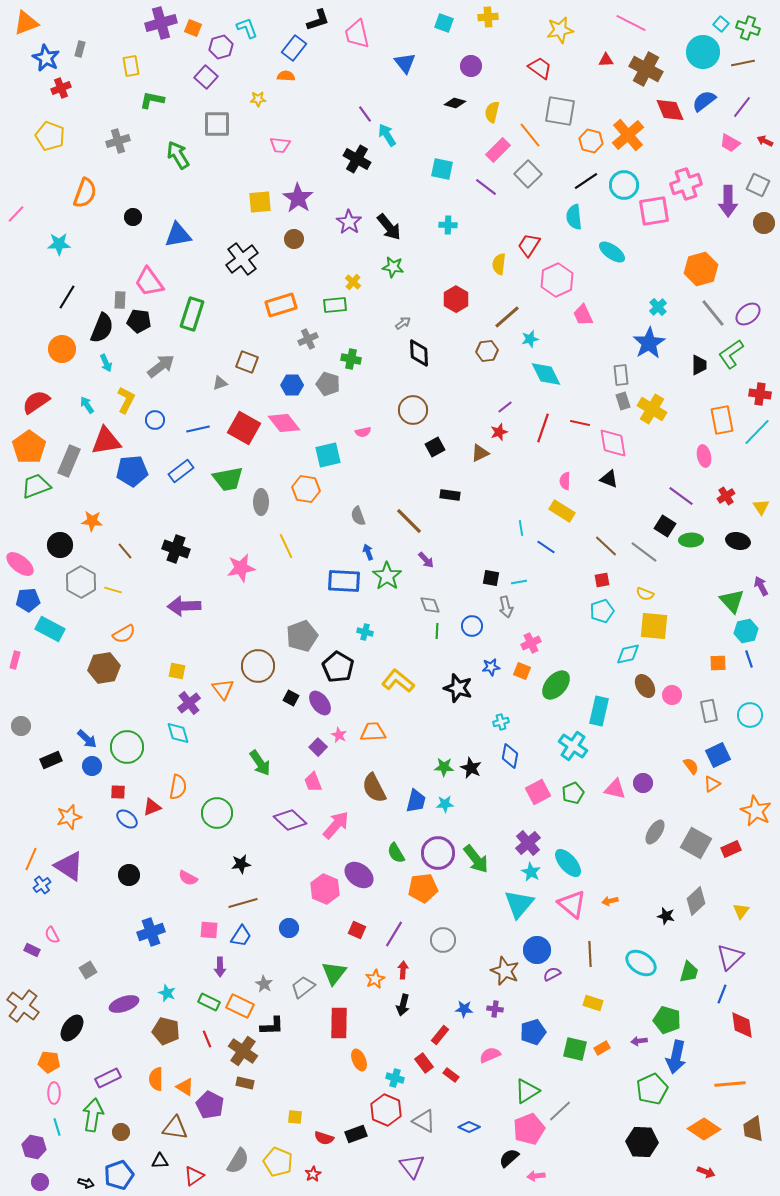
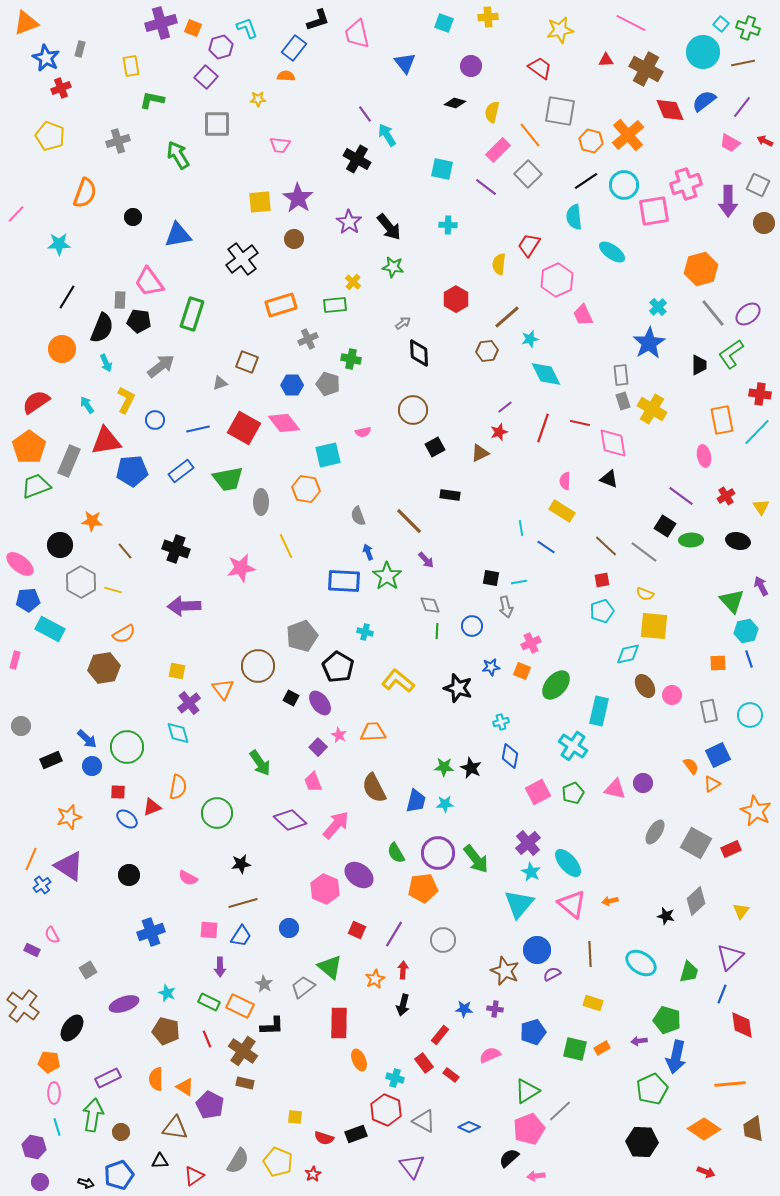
green triangle at (334, 973): moved 4 px left, 6 px up; rotated 28 degrees counterclockwise
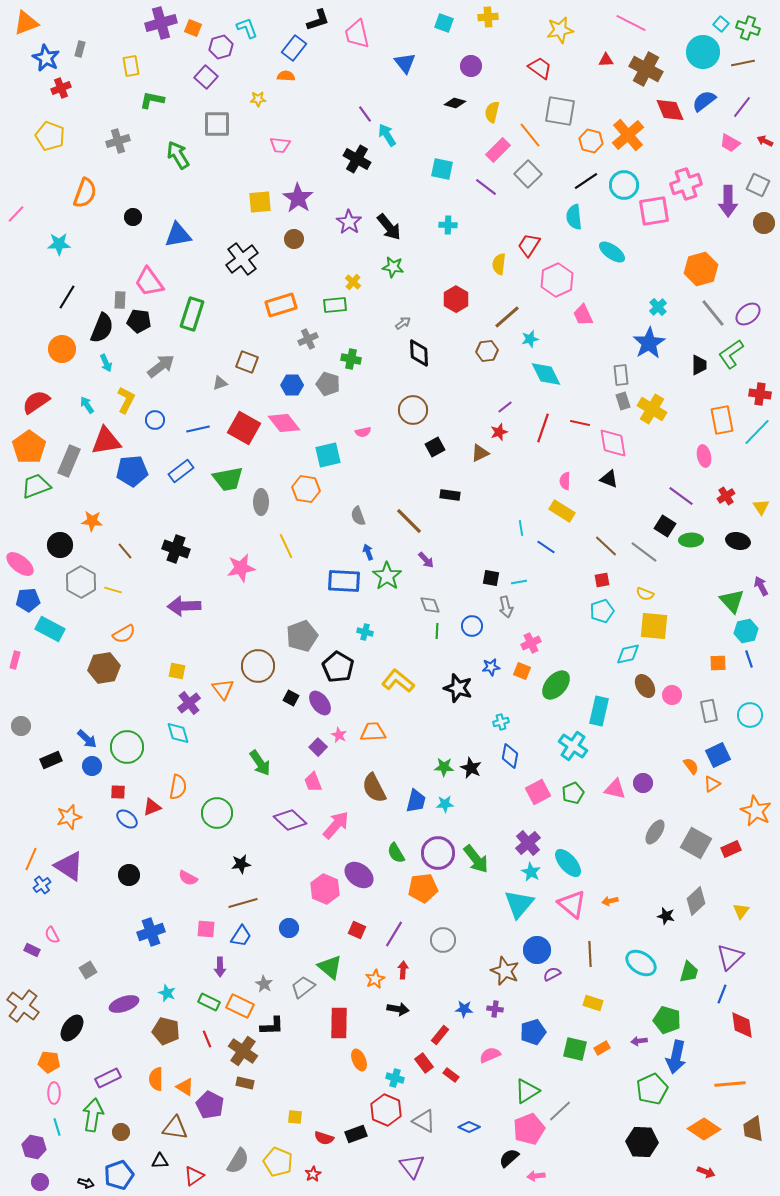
pink square at (209, 930): moved 3 px left, 1 px up
black arrow at (403, 1005): moved 5 px left, 4 px down; rotated 95 degrees counterclockwise
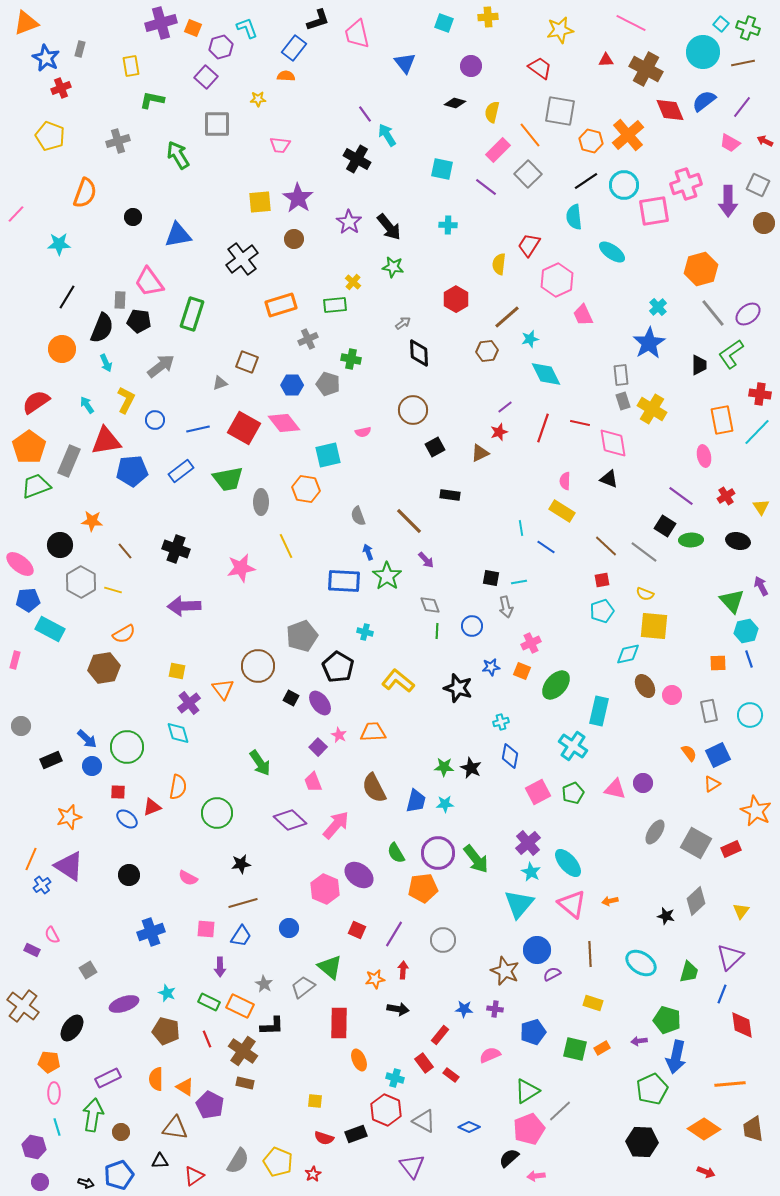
orange semicircle at (691, 766): moved 2 px left, 13 px up
orange star at (375, 979): rotated 18 degrees clockwise
yellow square at (295, 1117): moved 20 px right, 16 px up
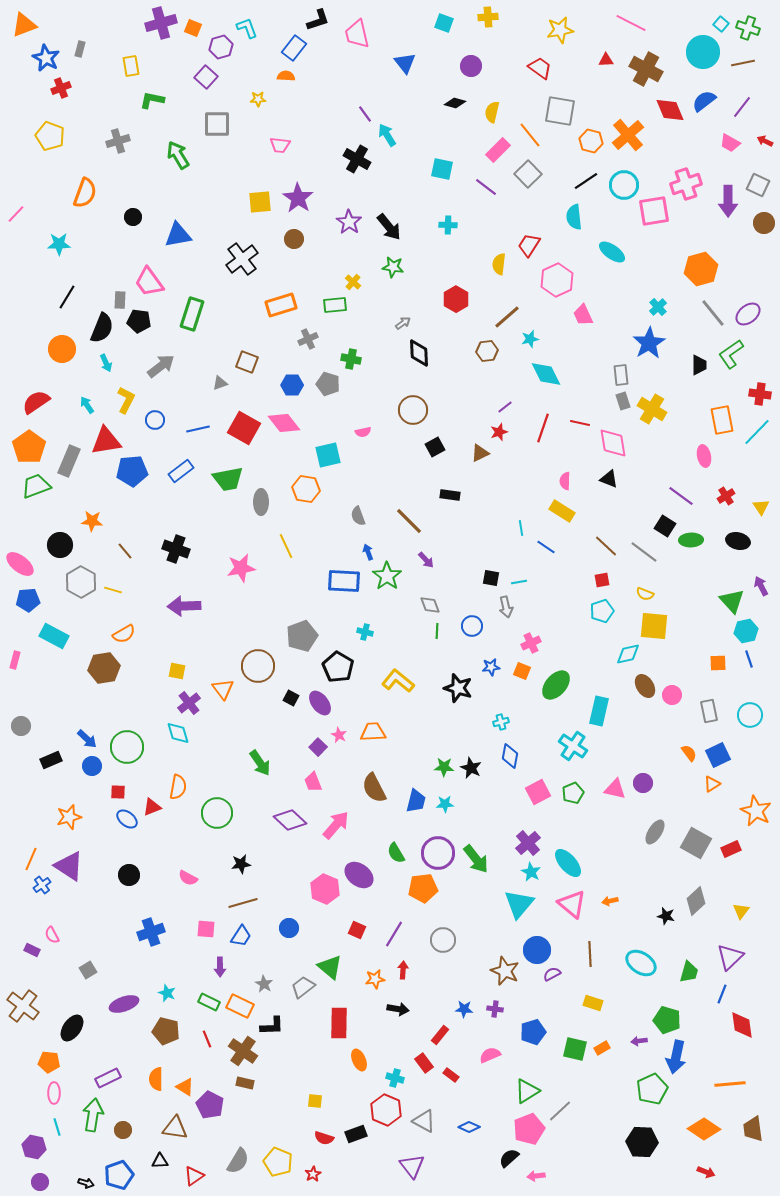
orange triangle at (26, 23): moved 2 px left, 2 px down
cyan rectangle at (50, 629): moved 4 px right, 7 px down
brown circle at (121, 1132): moved 2 px right, 2 px up
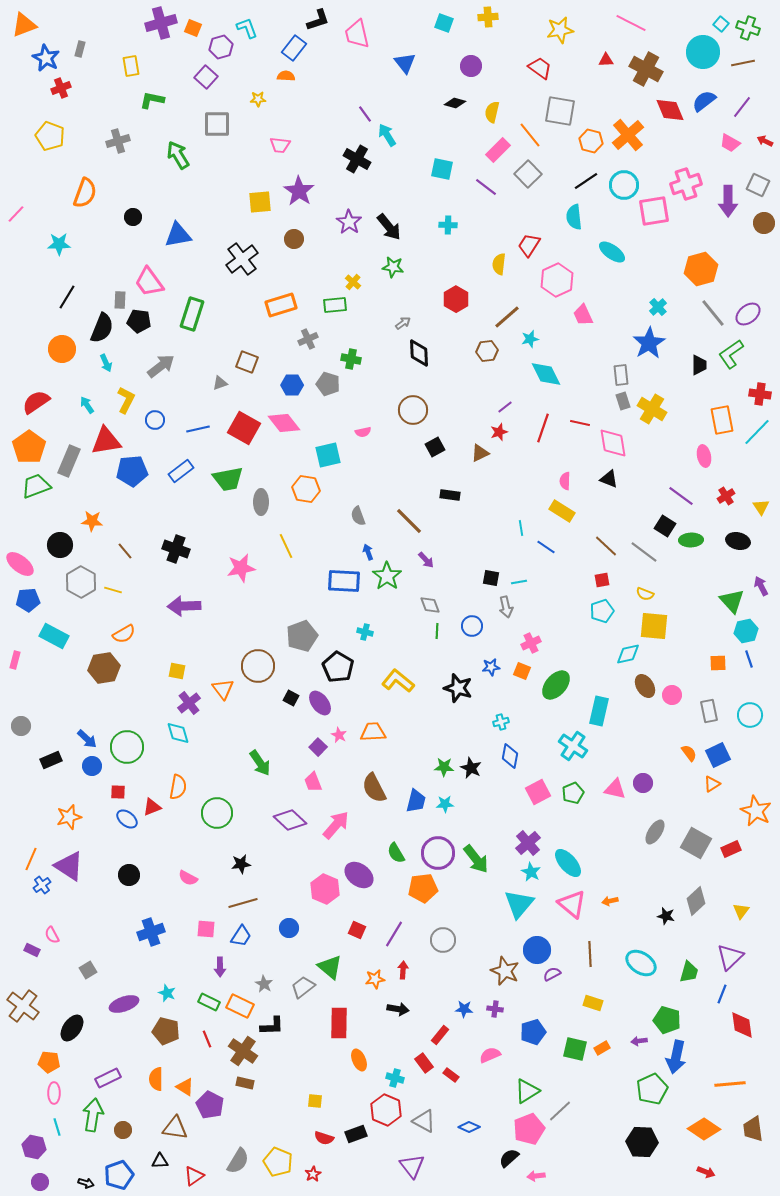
purple star at (298, 198): moved 1 px right, 7 px up
